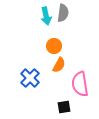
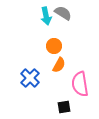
gray semicircle: rotated 66 degrees counterclockwise
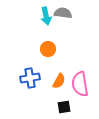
gray semicircle: rotated 24 degrees counterclockwise
orange circle: moved 6 px left, 3 px down
orange semicircle: moved 16 px down
blue cross: rotated 36 degrees clockwise
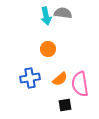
orange semicircle: moved 1 px right, 2 px up; rotated 21 degrees clockwise
black square: moved 1 px right, 2 px up
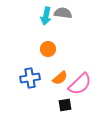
cyan arrow: rotated 24 degrees clockwise
orange semicircle: moved 1 px up
pink semicircle: rotated 125 degrees counterclockwise
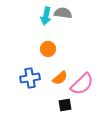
pink semicircle: moved 2 px right
